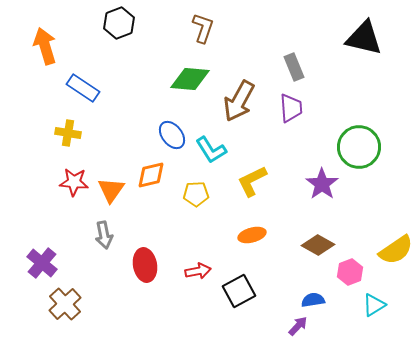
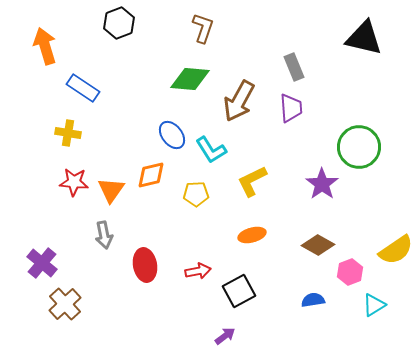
purple arrow: moved 73 px left, 10 px down; rotated 10 degrees clockwise
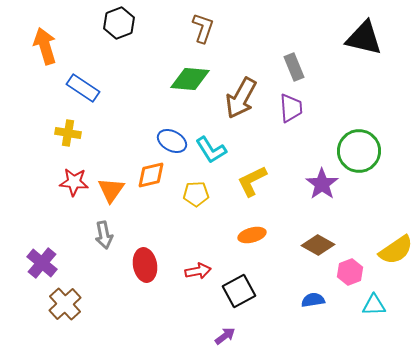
brown arrow: moved 2 px right, 3 px up
blue ellipse: moved 6 px down; rotated 24 degrees counterclockwise
green circle: moved 4 px down
cyan triangle: rotated 30 degrees clockwise
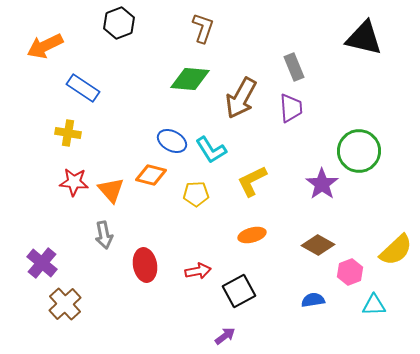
orange arrow: rotated 99 degrees counterclockwise
orange diamond: rotated 28 degrees clockwise
orange triangle: rotated 16 degrees counterclockwise
yellow semicircle: rotated 9 degrees counterclockwise
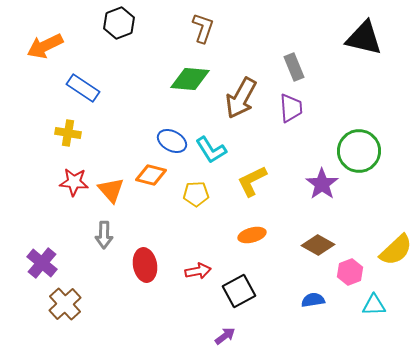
gray arrow: rotated 12 degrees clockwise
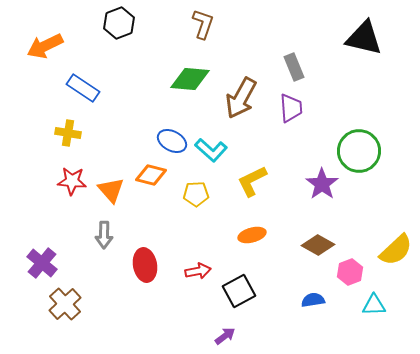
brown L-shape: moved 4 px up
cyan L-shape: rotated 16 degrees counterclockwise
red star: moved 2 px left, 1 px up
